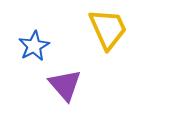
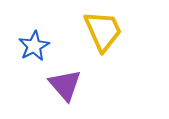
yellow trapezoid: moved 5 px left, 2 px down
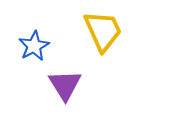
purple triangle: rotated 9 degrees clockwise
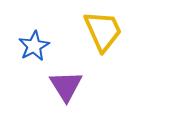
purple triangle: moved 1 px right, 1 px down
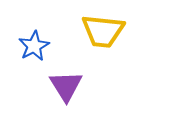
yellow trapezoid: rotated 120 degrees clockwise
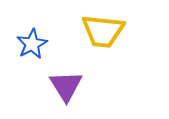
blue star: moved 2 px left, 2 px up
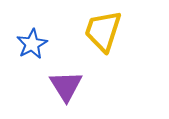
yellow trapezoid: rotated 102 degrees clockwise
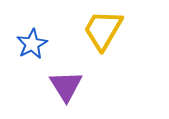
yellow trapezoid: moved 1 px up; rotated 12 degrees clockwise
